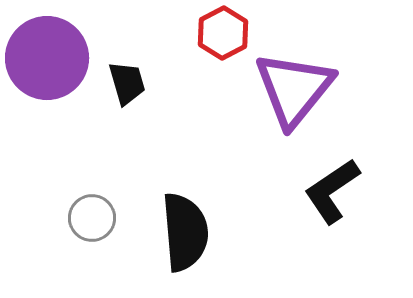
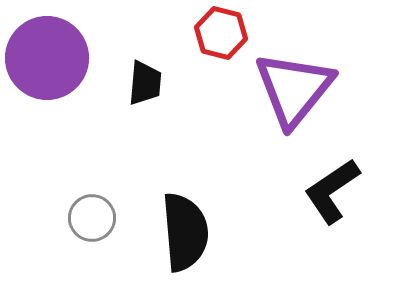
red hexagon: moved 2 px left; rotated 18 degrees counterclockwise
black trapezoid: moved 18 px right; rotated 21 degrees clockwise
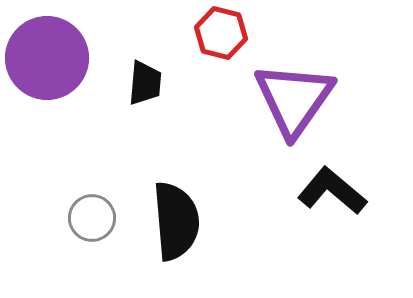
purple triangle: moved 10 px down; rotated 4 degrees counterclockwise
black L-shape: rotated 74 degrees clockwise
black semicircle: moved 9 px left, 11 px up
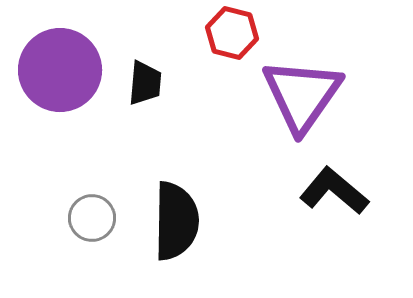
red hexagon: moved 11 px right
purple circle: moved 13 px right, 12 px down
purple triangle: moved 8 px right, 4 px up
black L-shape: moved 2 px right
black semicircle: rotated 6 degrees clockwise
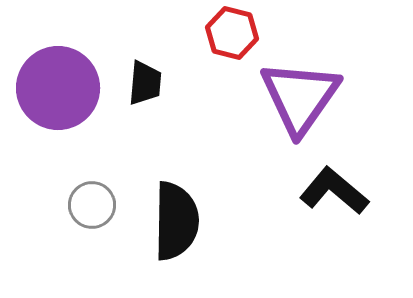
purple circle: moved 2 px left, 18 px down
purple triangle: moved 2 px left, 2 px down
gray circle: moved 13 px up
